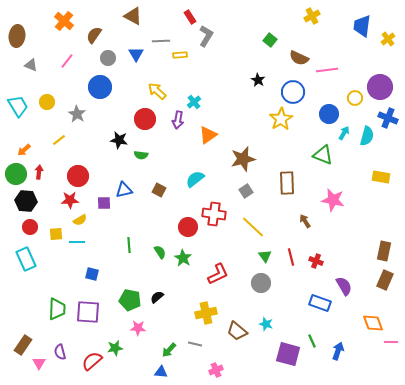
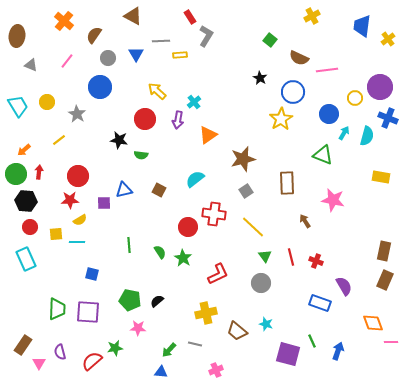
black star at (258, 80): moved 2 px right, 2 px up
black semicircle at (157, 297): moved 4 px down
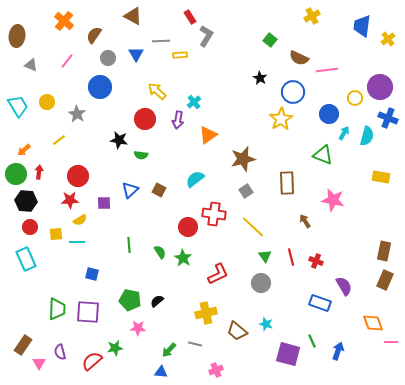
blue triangle at (124, 190): moved 6 px right; rotated 30 degrees counterclockwise
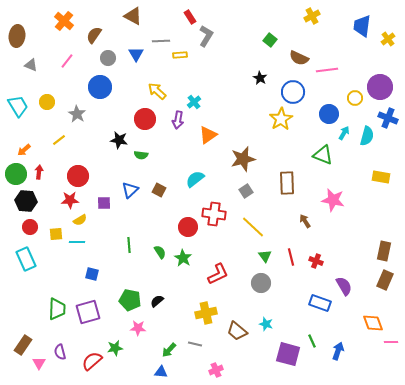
purple square at (88, 312): rotated 20 degrees counterclockwise
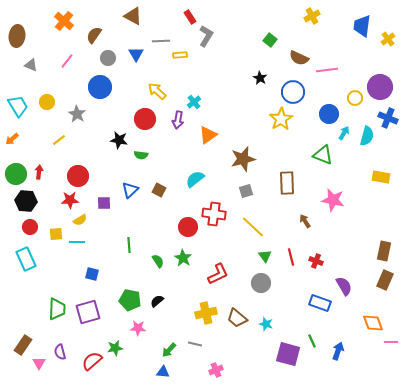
orange arrow at (24, 150): moved 12 px left, 11 px up
gray square at (246, 191): rotated 16 degrees clockwise
green semicircle at (160, 252): moved 2 px left, 9 px down
brown trapezoid at (237, 331): moved 13 px up
blue triangle at (161, 372): moved 2 px right
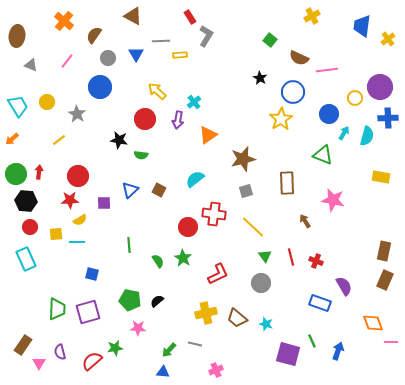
blue cross at (388, 118): rotated 24 degrees counterclockwise
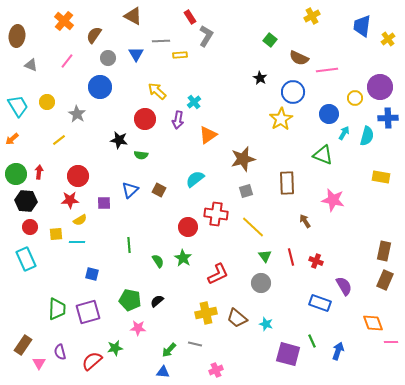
red cross at (214, 214): moved 2 px right
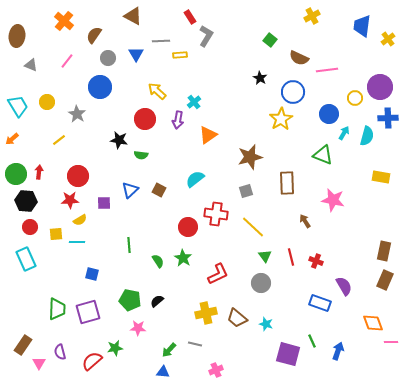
brown star at (243, 159): moved 7 px right, 2 px up
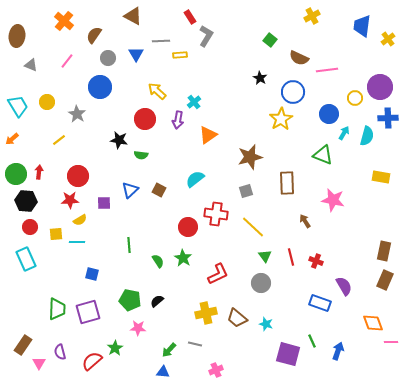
green star at (115, 348): rotated 21 degrees counterclockwise
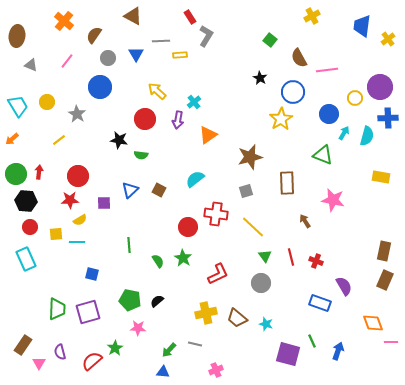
brown semicircle at (299, 58): rotated 36 degrees clockwise
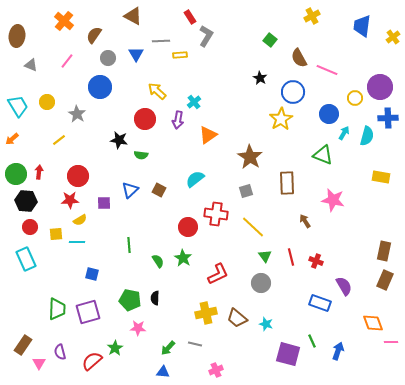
yellow cross at (388, 39): moved 5 px right, 2 px up
pink line at (327, 70): rotated 30 degrees clockwise
brown star at (250, 157): rotated 25 degrees counterclockwise
black semicircle at (157, 301): moved 2 px left, 3 px up; rotated 48 degrees counterclockwise
green arrow at (169, 350): moved 1 px left, 2 px up
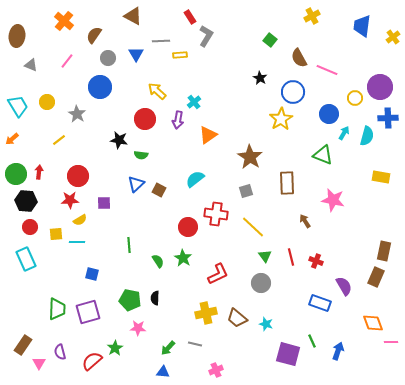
blue triangle at (130, 190): moved 6 px right, 6 px up
brown rectangle at (385, 280): moved 9 px left, 3 px up
